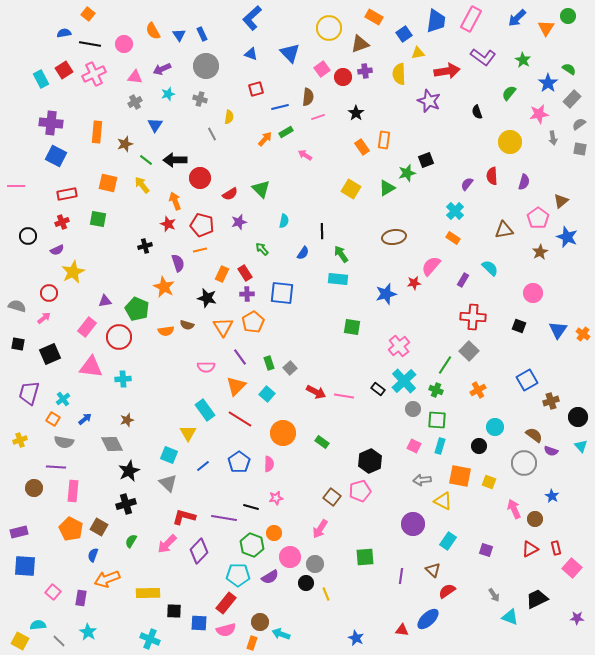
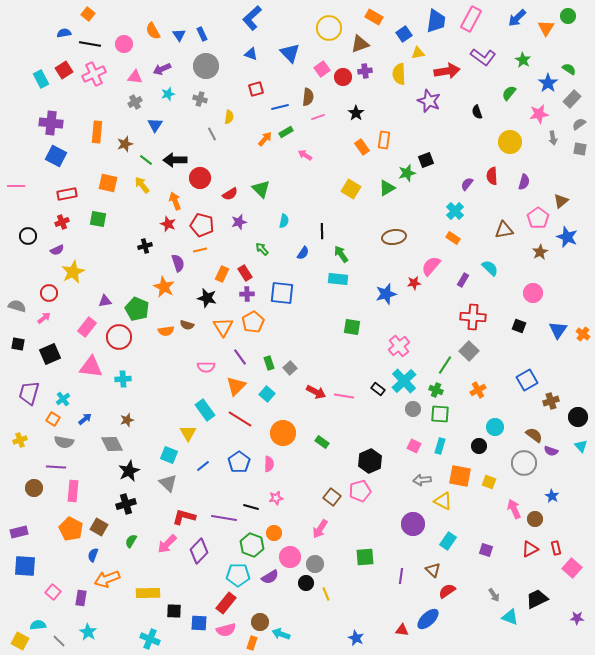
green square at (437, 420): moved 3 px right, 6 px up
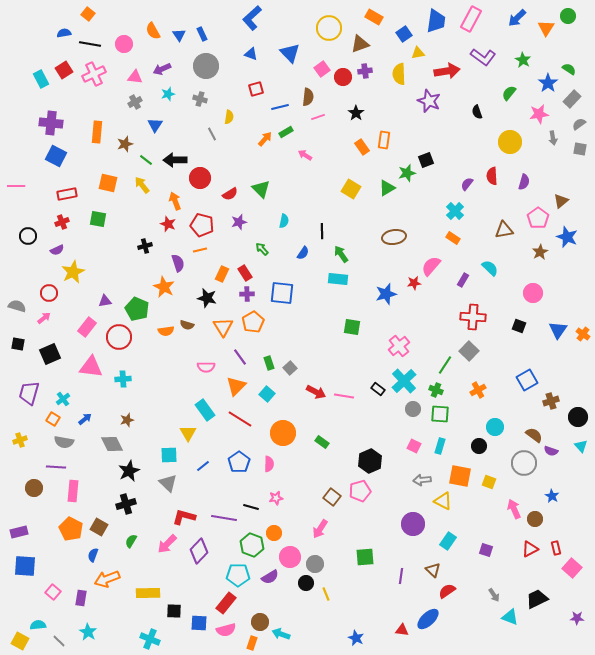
cyan square at (169, 455): rotated 24 degrees counterclockwise
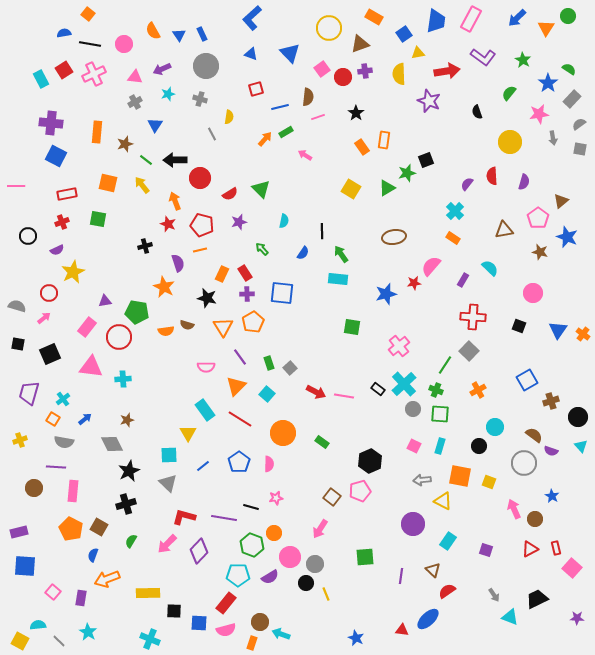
brown star at (540, 252): rotated 28 degrees counterclockwise
green pentagon at (137, 309): moved 3 px down; rotated 15 degrees counterclockwise
cyan cross at (404, 381): moved 3 px down
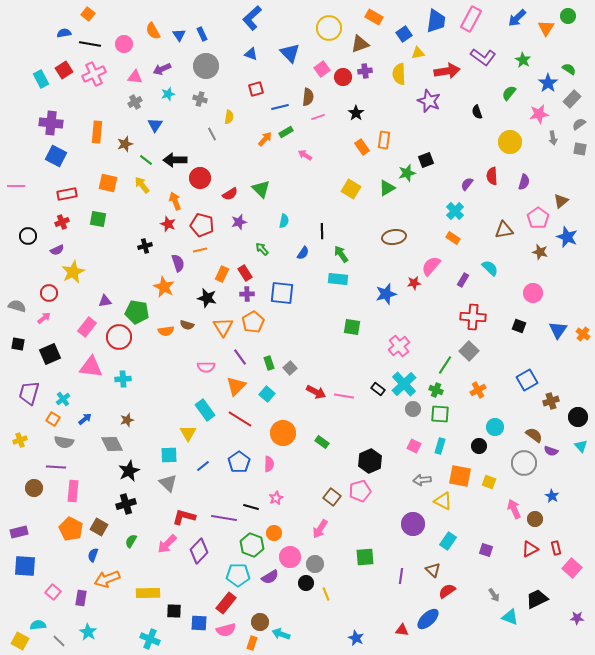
pink star at (276, 498): rotated 16 degrees counterclockwise
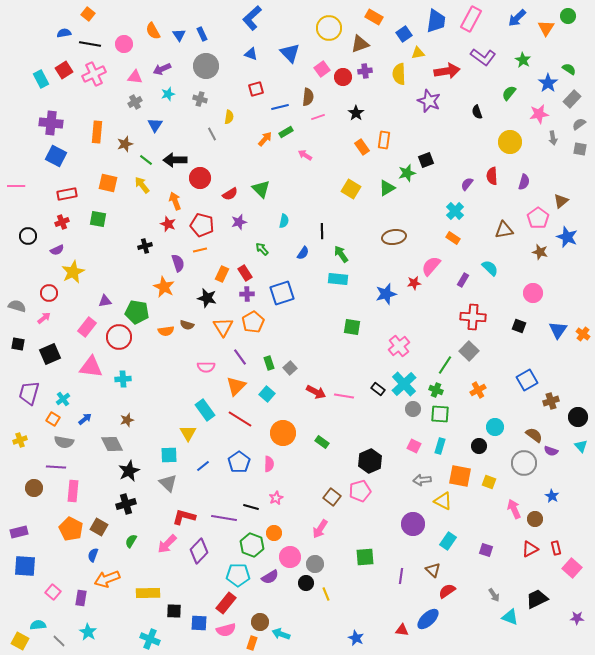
blue square at (282, 293): rotated 25 degrees counterclockwise
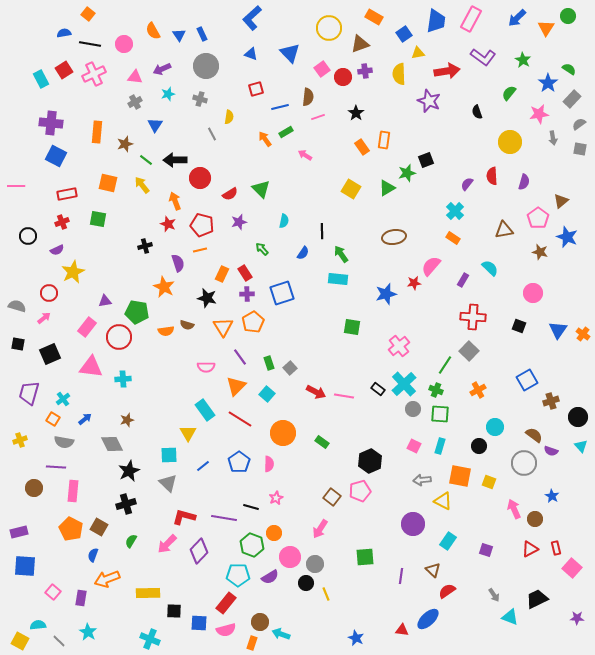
orange arrow at (265, 139): rotated 77 degrees counterclockwise
